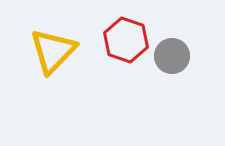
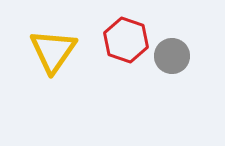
yellow triangle: rotated 9 degrees counterclockwise
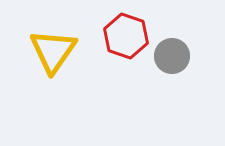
red hexagon: moved 4 px up
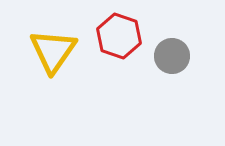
red hexagon: moved 7 px left
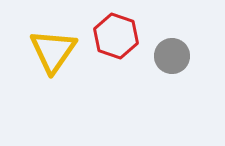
red hexagon: moved 3 px left
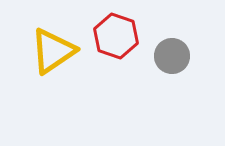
yellow triangle: rotated 21 degrees clockwise
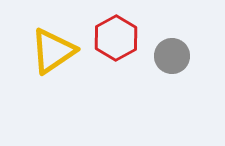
red hexagon: moved 2 px down; rotated 12 degrees clockwise
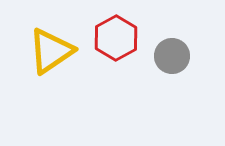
yellow triangle: moved 2 px left
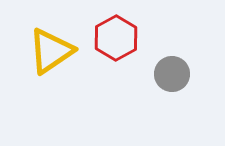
gray circle: moved 18 px down
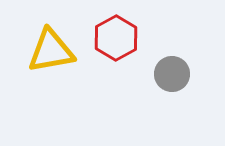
yellow triangle: rotated 24 degrees clockwise
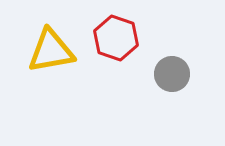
red hexagon: rotated 12 degrees counterclockwise
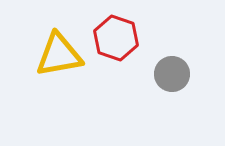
yellow triangle: moved 8 px right, 4 px down
